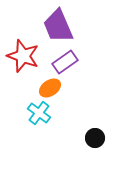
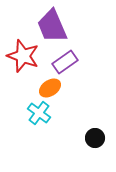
purple trapezoid: moved 6 px left
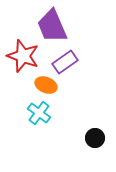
orange ellipse: moved 4 px left, 3 px up; rotated 55 degrees clockwise
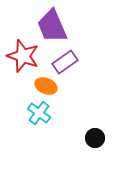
orange ellipse: moved 1 px down
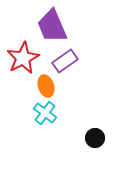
red star: moved 2 px down; rotated 24 degrees clockwise
purple rectangle: moved 1 px up
orange ellipse: rotated 50 degrees clockwise
cyan cross: moved 6 px right
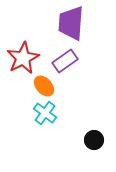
purple trapezoid: moved 19 px right, 3 px up; rotated 27 degrees clockwise
orange ellipse: moved 2 px left; rotated 25 degrees counterclockwise
black circle: moved 1 px left, 2 px down
